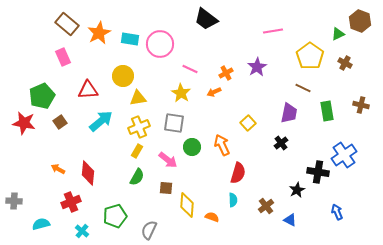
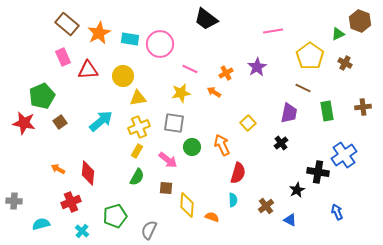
red triangle at (88, 90): moved 20 px up
orange arrow at (214, 92): rotated 56 degrees clockwise
yellow star at (181, 93): rotated 30 degrees clockwise
brown cross at (361, 105): moved 2 px right, 2 px down; rotated 21 degrees counterclockwise
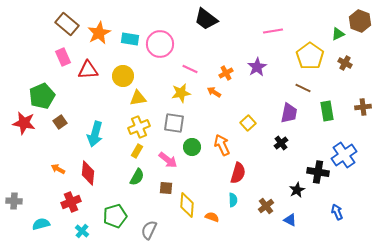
cyan arrow at (101, 121): moved 6 px left, 13 px down; rotated 145 degrees clockwise
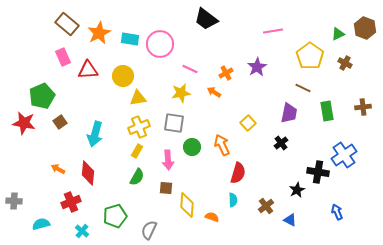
brown hexagon at (360, 21): moved 5 px right, 7 px down
pink arrow at (168, 160): rotated 48 degrees clockwise
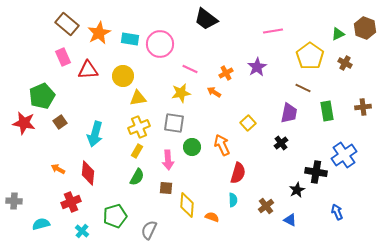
black cross at (318, 172): moved 2 px left
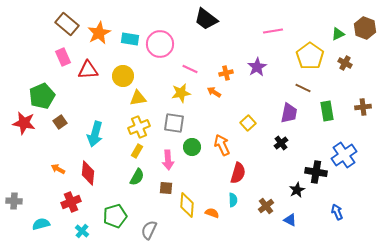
orange cross at (226, 73): rotated 16 degrees clockwise
orange semicircle at (212, 217): moved 4 px up
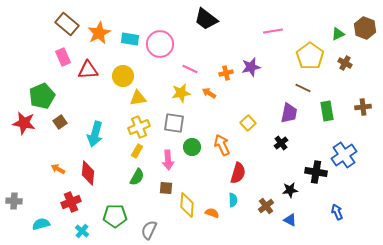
purple star at (257, 67): moved 6 px left; rotated 18 degrees clockwise
orange arrow at (214, 92): moved 5 px left, 1 px down
black star at (297, 190): moved 7 px left; rotated 21 degrees clockwise
green pentagon at (115, 216): rotated 15 degrees clockwise
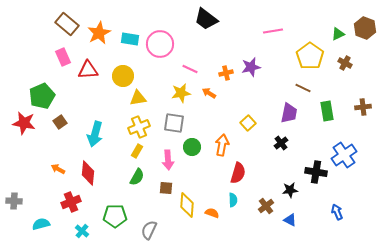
orange arrow at (222, 145): rotated 35 degrees clockwise
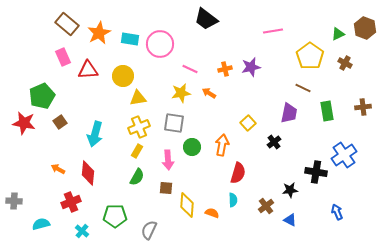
orange cross at (226, 73): moved 1 px left, 4 px up
black cross at (281, 143): moved 7 px left, 1 px up
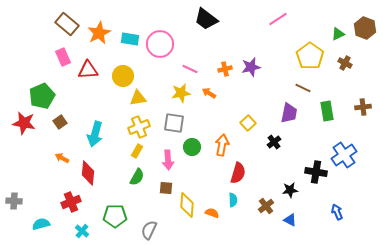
pink line at (273, 31): moved 5 px right, 12 px up; rotated 24 degrees counterclockwise
orange arrow at (58, 169): moved 4 px right, 11 px up
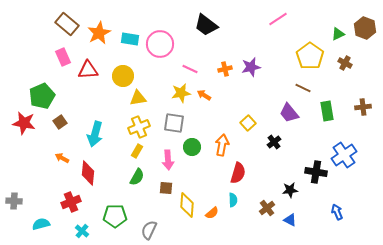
black trapezoid at (206, 19): moved 6 px down
orange arrow at (209, 93): moved 5 px left, 2 px down
purple trapezoid at (289, 113): rotated 130 degrees clockwise
brown cross at (266, 206): moved 1 px right, 2 px down
orange semicircle at (212, 213): rotated 120 degrees clockwise
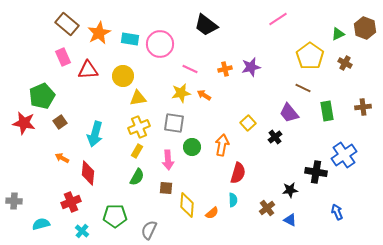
black cross at (274, 142): moved 1 px right, 5 px up
